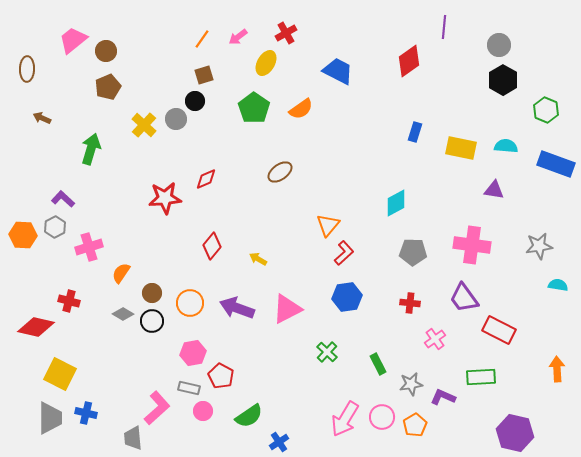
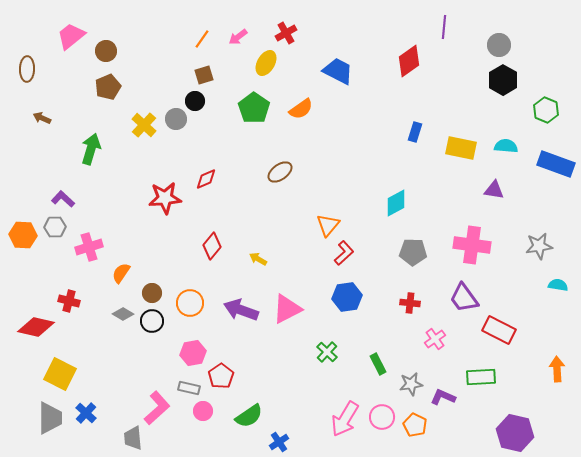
pink trapezoid at (73, 40): moved 2 px left, 4 px up
gray hexagon at (55, 227): rotated 25 degrees clockwise
purple arrow at (237, 308): moved 4 px right, 2 px down
red pentagon at (221, 376): rotated 10 degrees clockwise
blue cross at (86, 413): rotated 30 degrees clockwise
orange pentagon at (415, 425): rotated 15 degrees counterclockwise
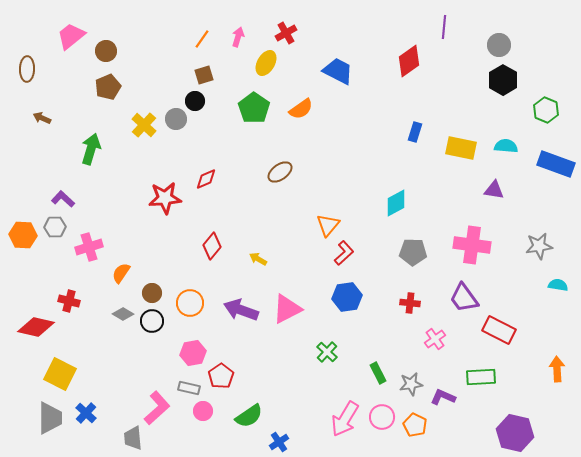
pink arrow at (238, 37): rotated 144 degrees clockwise
green rectangle at (378, 364): moved 9 px down
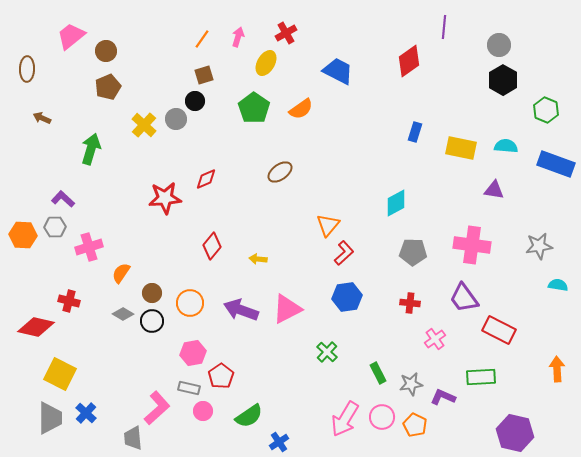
yellow arrow at (258, 259): rotated 24 degrees counterclockwise
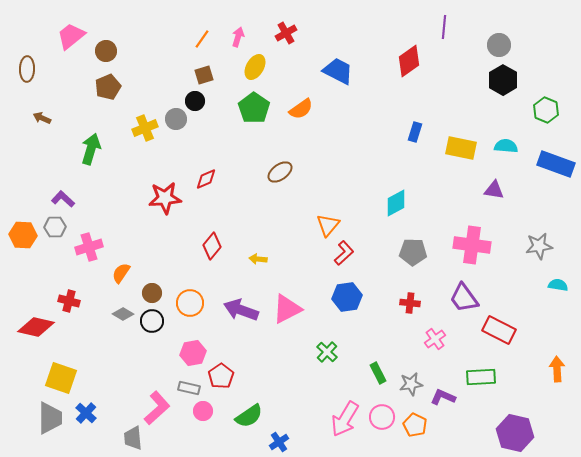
yellow ellipse at (266, 63): moved 11 px left, 4 px down
yellow cross at (144, 125): moved 1 px right, 3 px down; rotated 25 degrees clockwise
yellow square at (60, 374): moved 1 px right, 4 px down; rotated 8 degrees counterclockwise
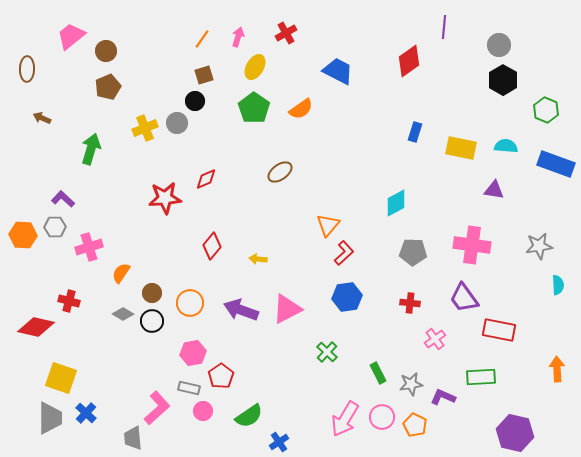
gray circle at (176, 119): moved 1 px right, 4 px down
cyan semicircle at (558, 285): rotated 78 degrees clockwise
red rectangle at (499, 330): rotated 16 degrees counterclockwise
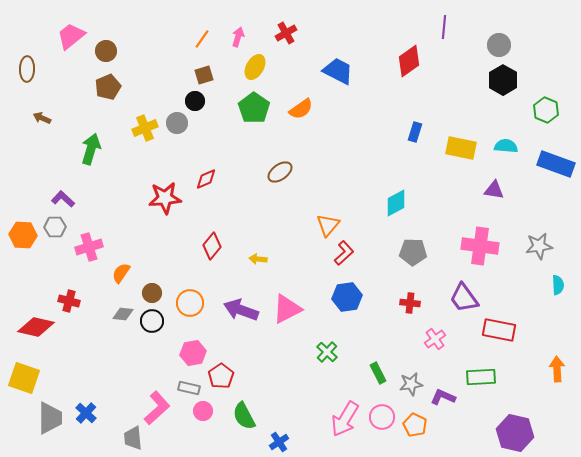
pink cross at (472, 245): moved 8 px right, 1 px down
gray diamond at (123, 314): rotated 25 degrees counterclockwise
yellow square at (61, 378): moved 37 px left
green semicircle at (249, 416): moved 5 px left; rotated 96 degrees clockwise
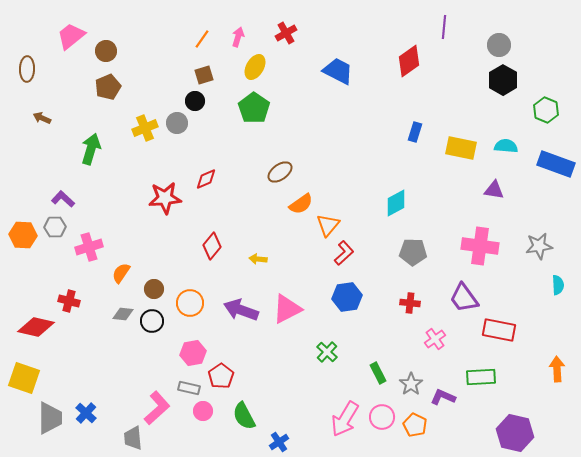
orange semicircle at (301, 109): moved 95 px down
brown circle at (152, 293): moved 2 px right, 4 px up
gray star at (411, 384): rotated 25 degrees counterclockwise
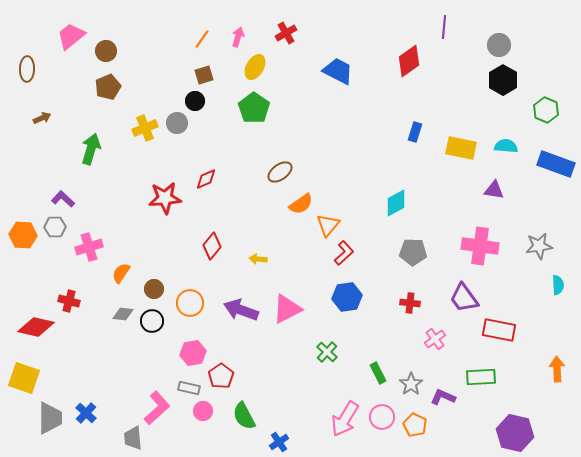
brown arrow at (42, 118): rotated 132 degrees clockwise
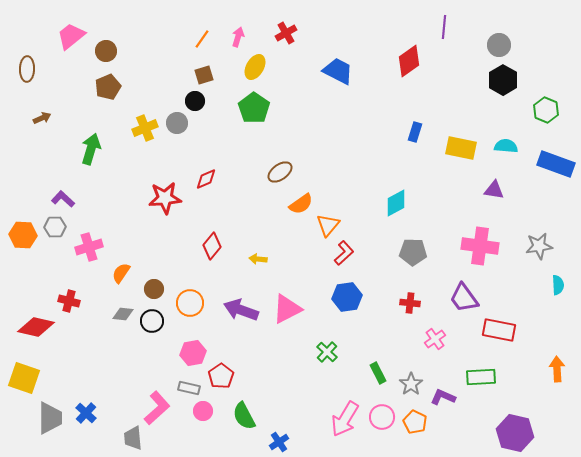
orange pentagon at (415, 425): moved 3 px up
